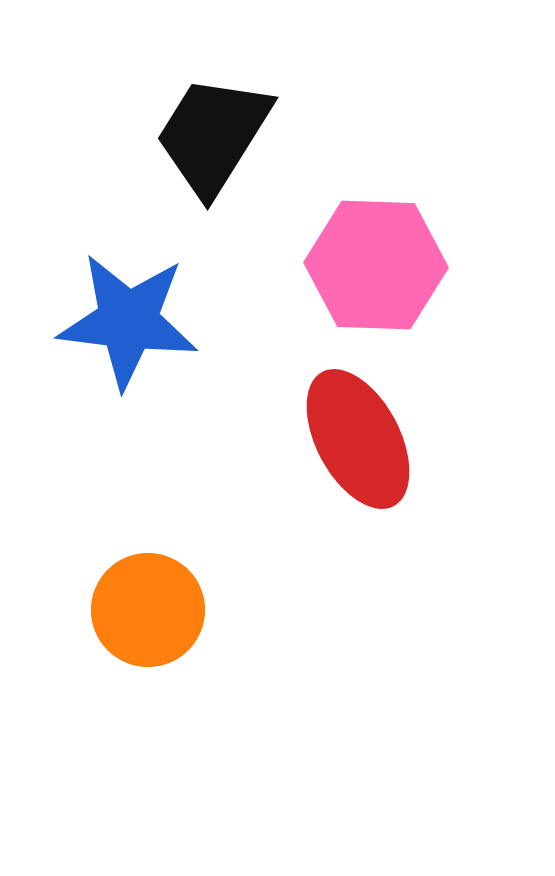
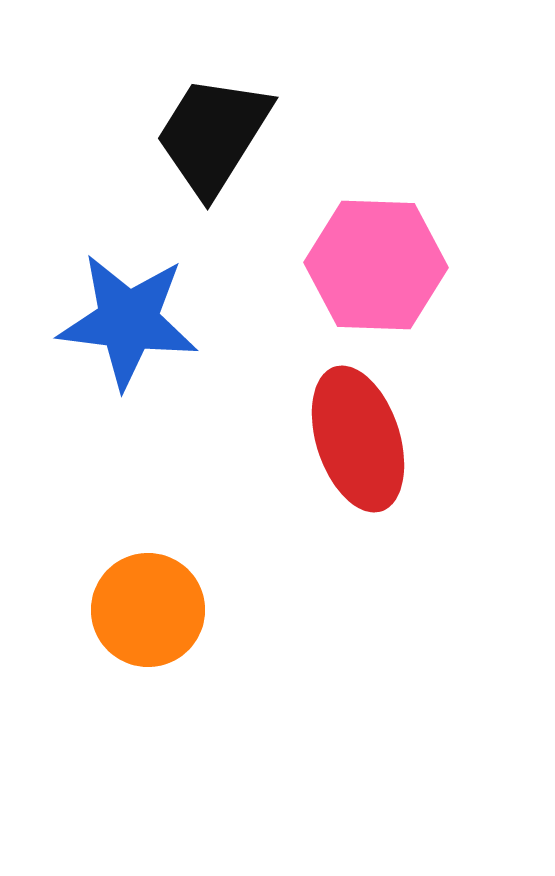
red ellipse: rotated 10 degrees clockwise
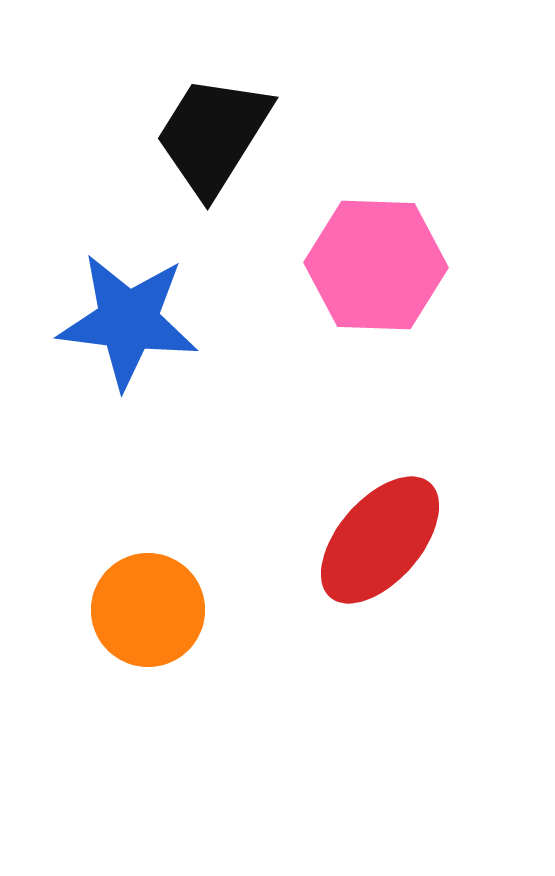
red ellipse: moved 22 px right, 101 px down; rotated 59 degrees clockwise
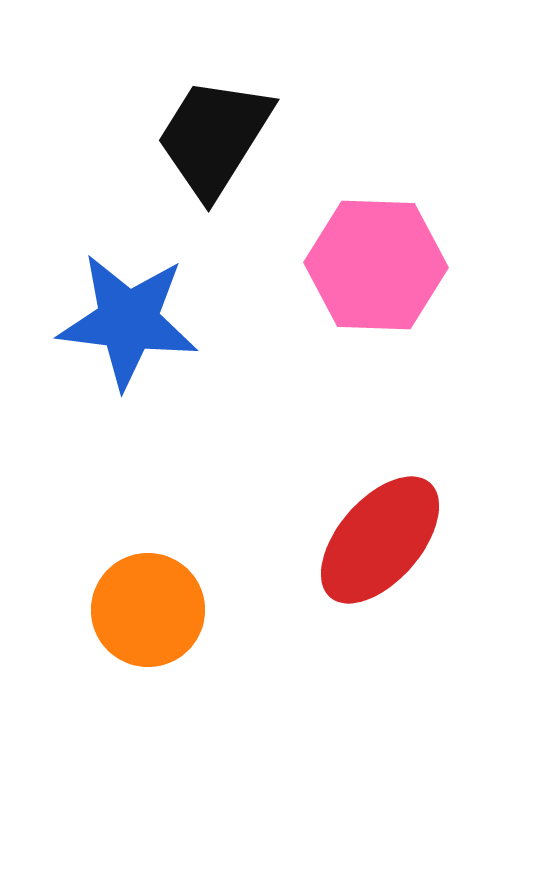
black trapezoid: moved 1 px right, 2 px down
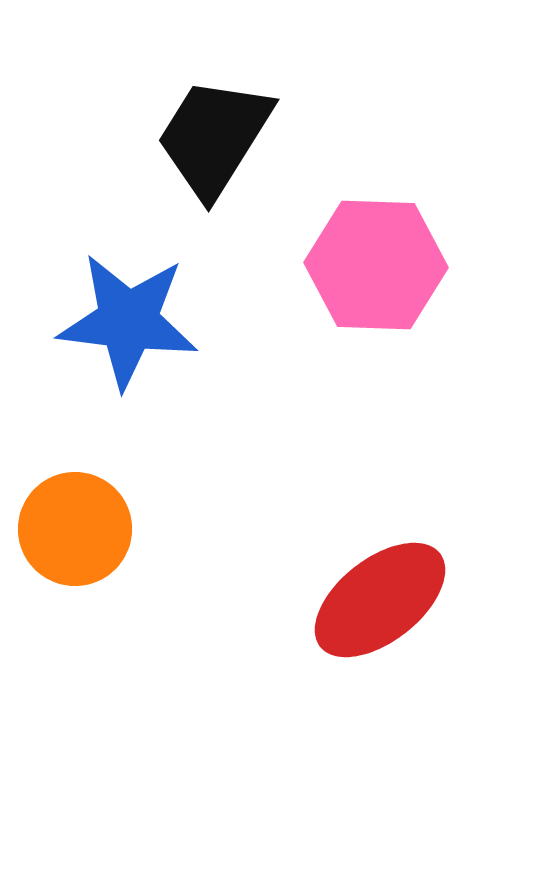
red ellipse: moved 60 px down; rotated 11 degrees clockwise
orange circle: moved 73 px left, 81 px up
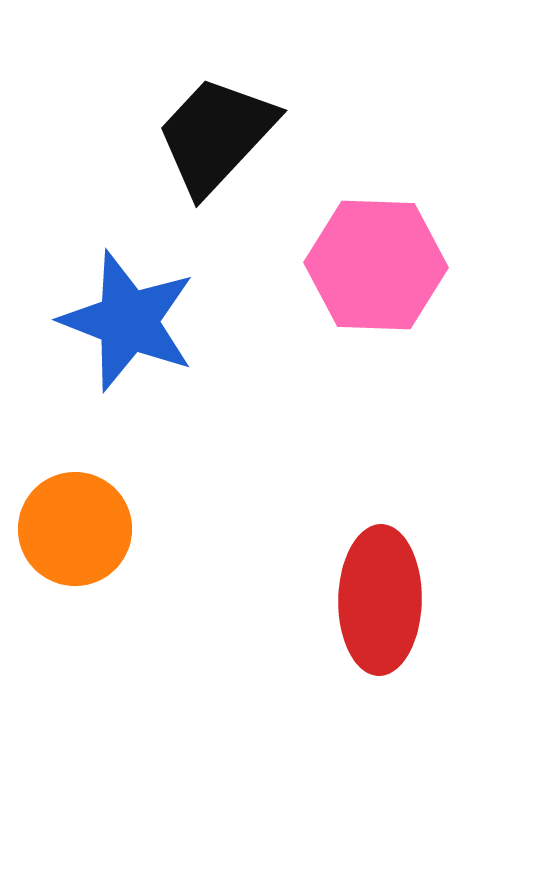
black trapezoid: moved 2 px right, 2 px up; rotated 11 degrees clockwise
blue star: rotated 14 degrees clockwise
red ellipse: rotated 51 degrees counterclockwise
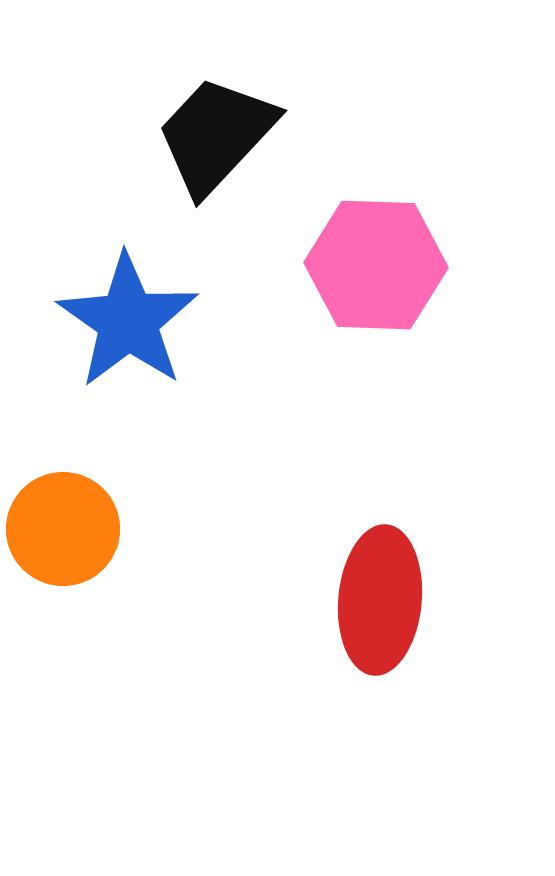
blue star: rotated 14 degrees clockwise
orange circle: moved 12 px left
red ellipse: rotated 4 degrees clockwise
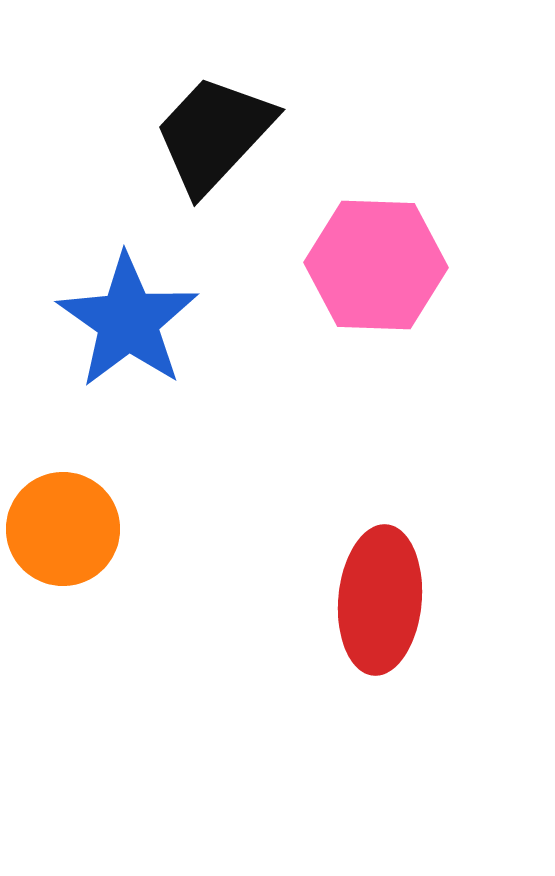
black trapezoid: moved 2 px left, 1 px up
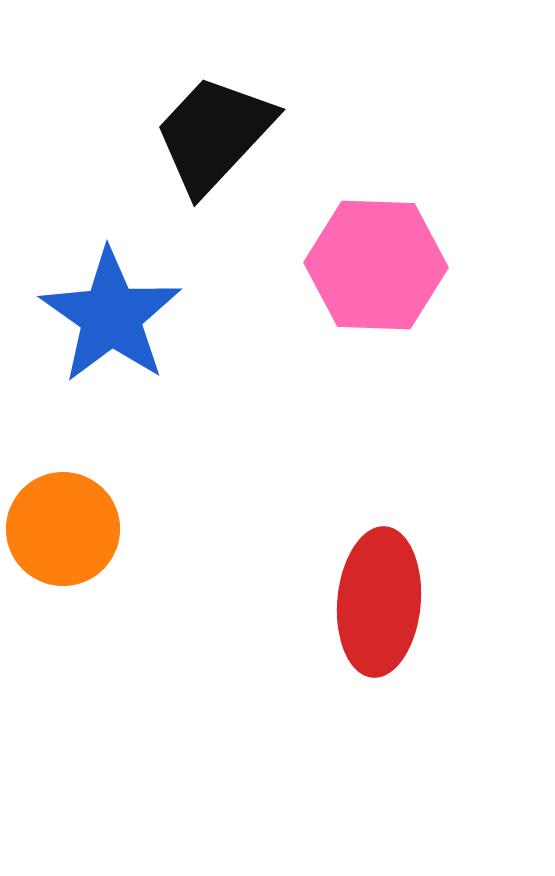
blue star: moved 17 px left, 5 px up
red ellipse: moved 1 px left, 2 px down
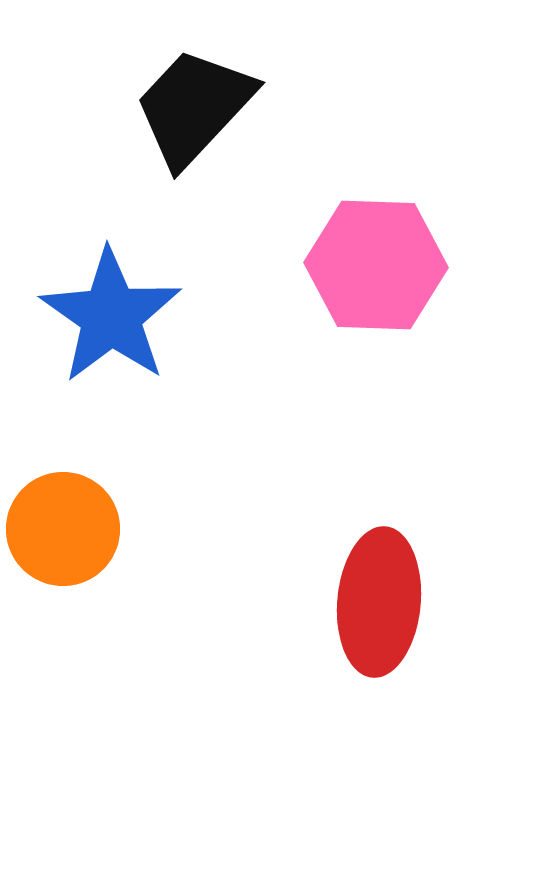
black trapezoid: moved 20 px left, 27 px up
